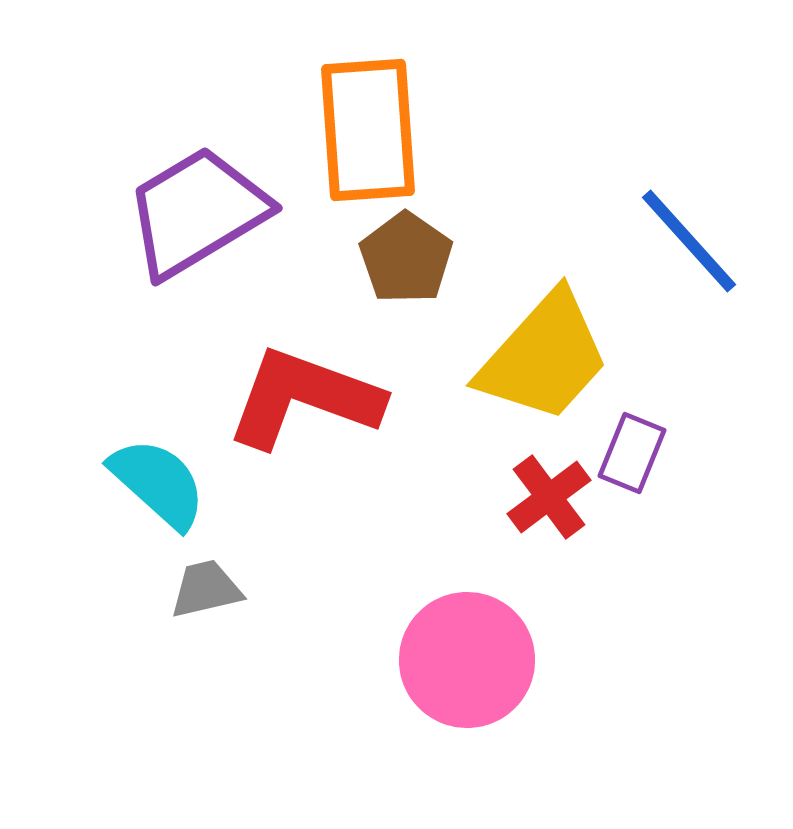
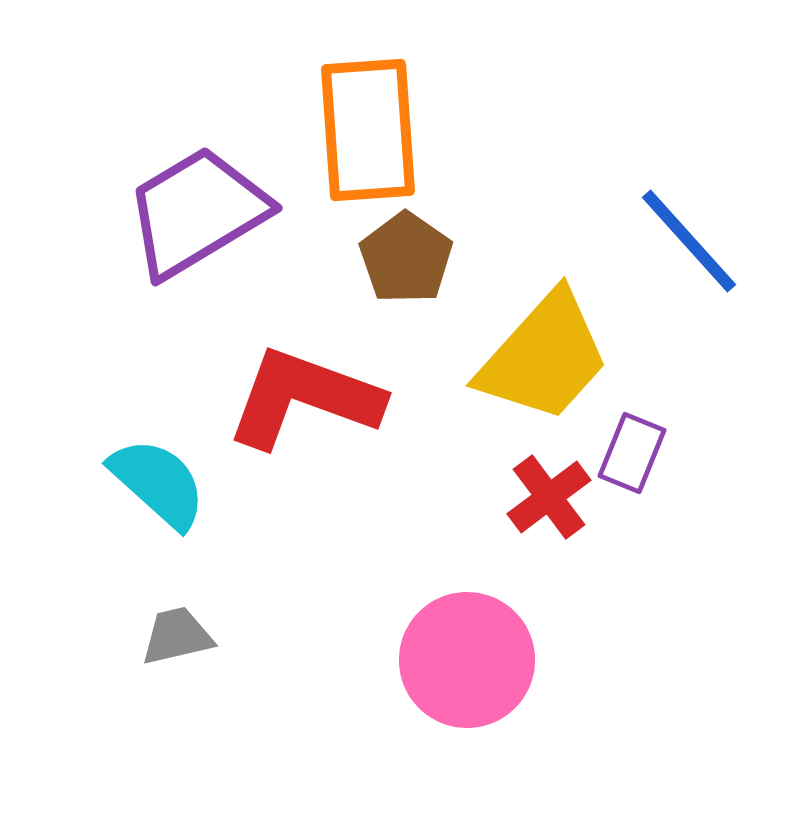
gray trapezoid: moved 29 px left, 47 px down
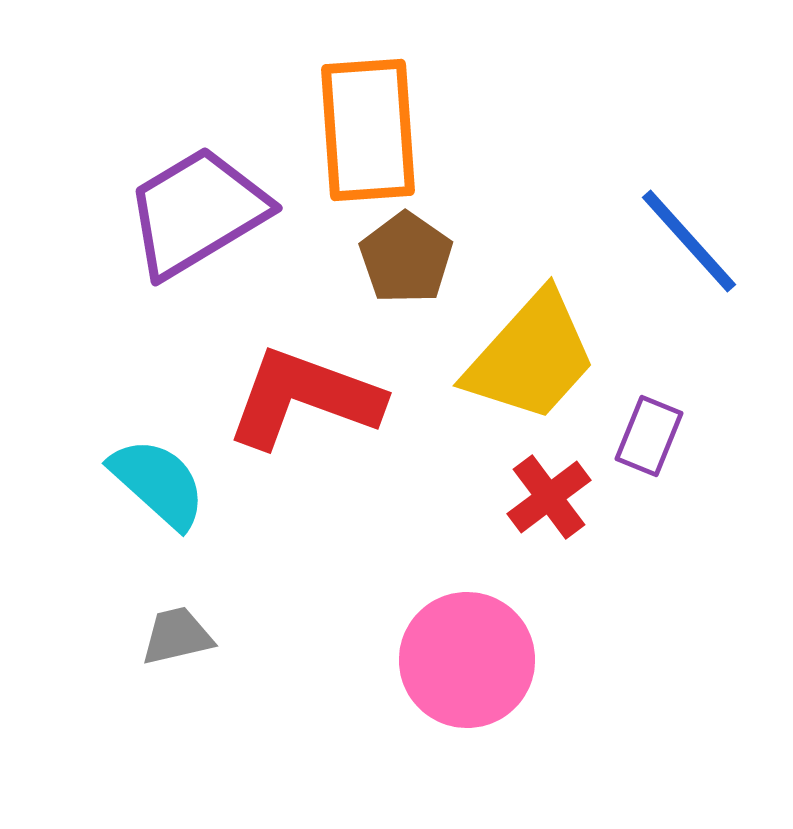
yellow trapezoid: moved 13 px left
purple rectangle: moved 17 px right, 17 px up
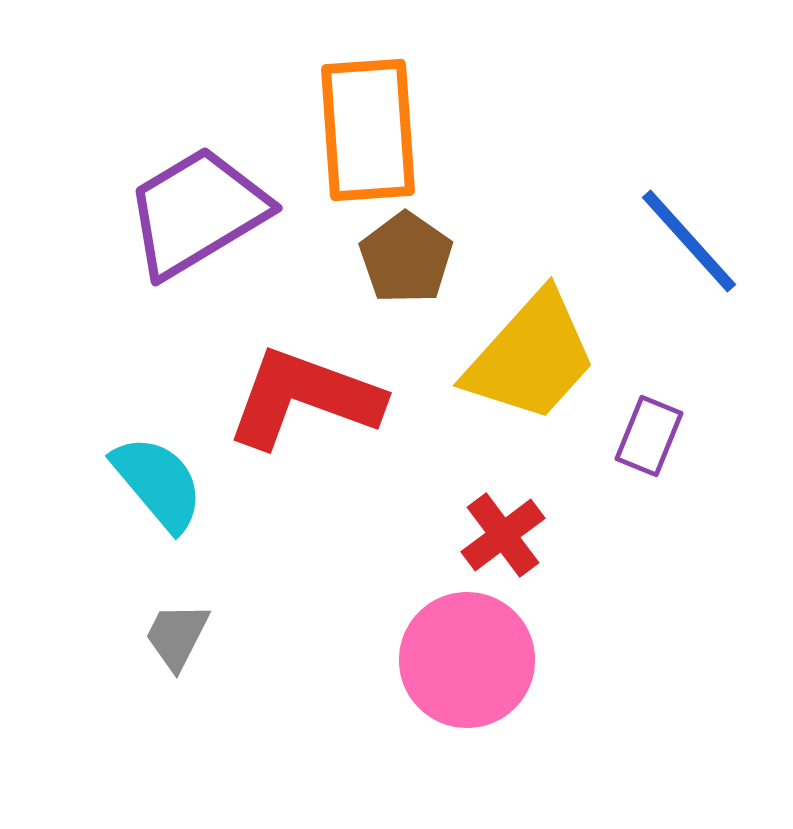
cyan semicircle: rotated 8 degrees clockwise
red cross: moved 46 px left, 38 px down
gray trapezoid: rotated 50 degrees counterclockwise
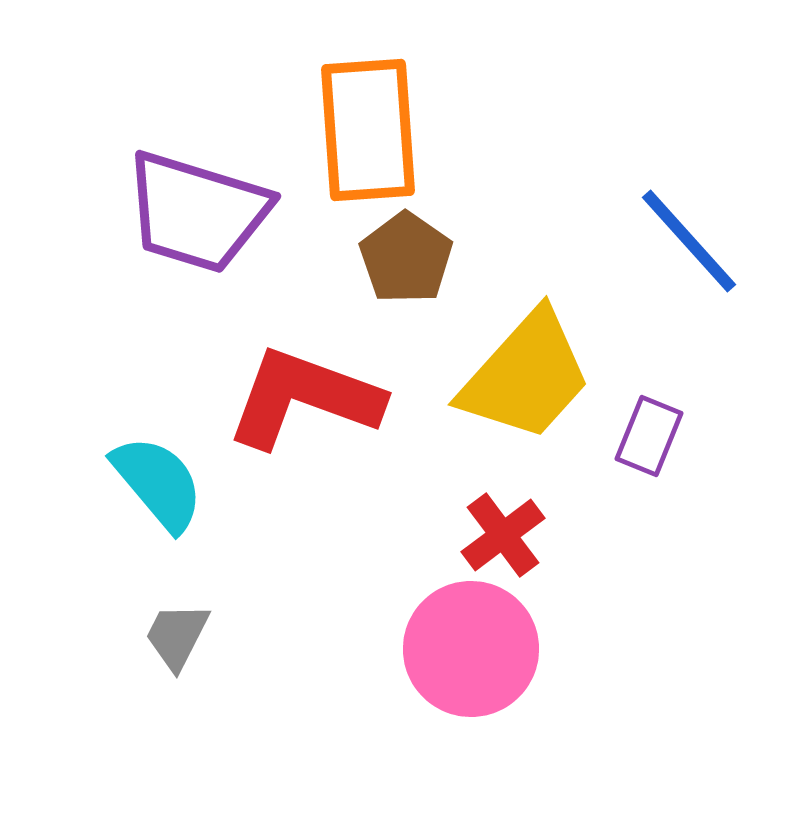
purple trapezoid: rotated 132 degrees counterclockwise
yellow trapezoid: moved 5 px left, 19 px down
pink circle: moved 4 px right, 11 px up
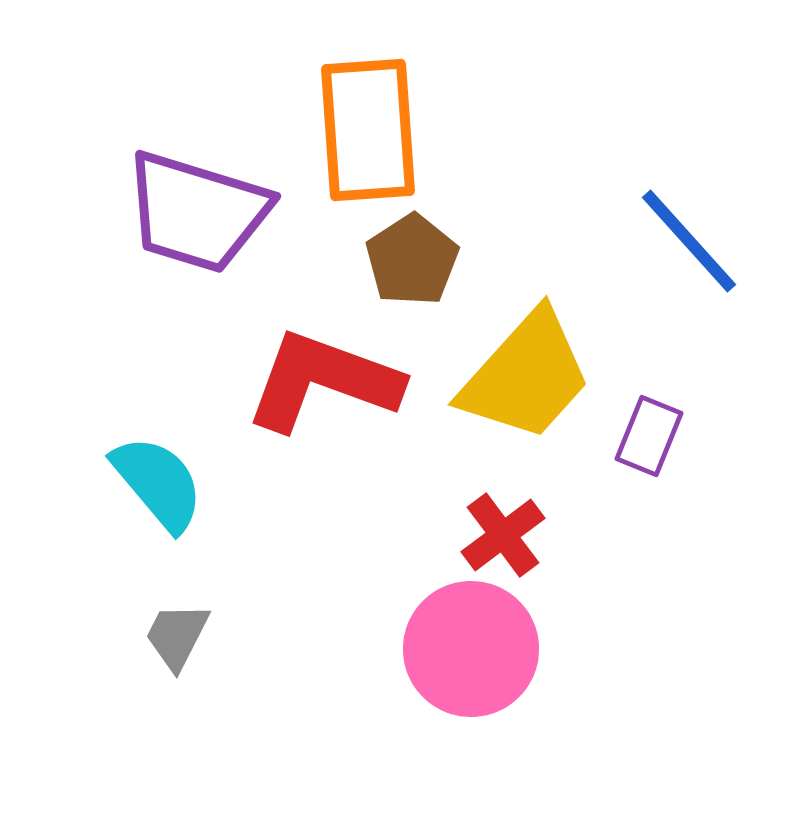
brown pentagon: moved 6 px right, 2 px down; rotated 4 degrees clockwise
red L-shape: moved 19 px right, 17 px up
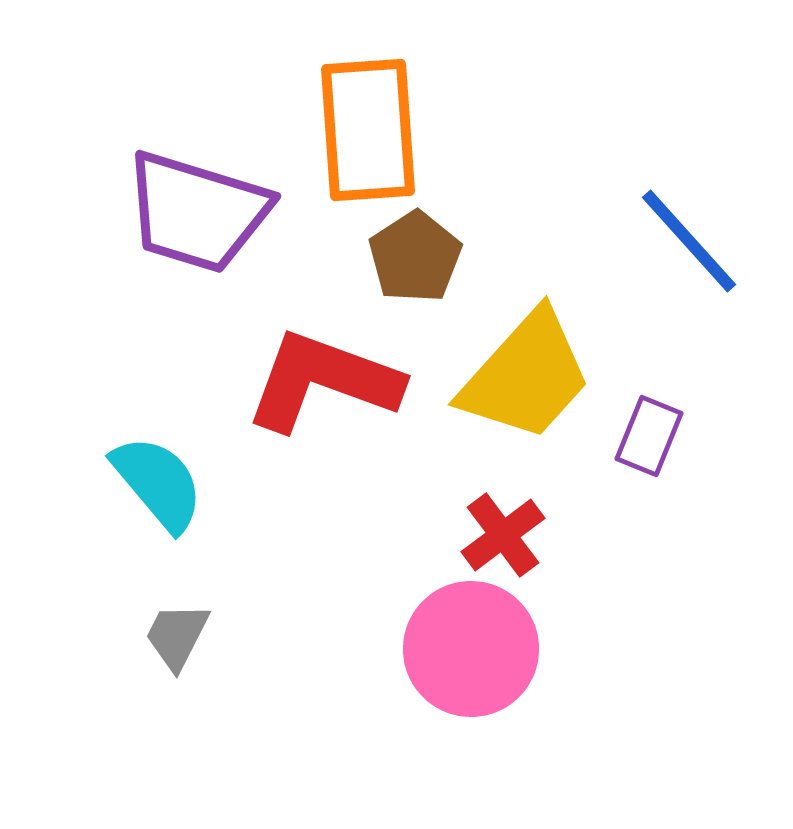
brown pentagon: moved 3 px right, 3 px up
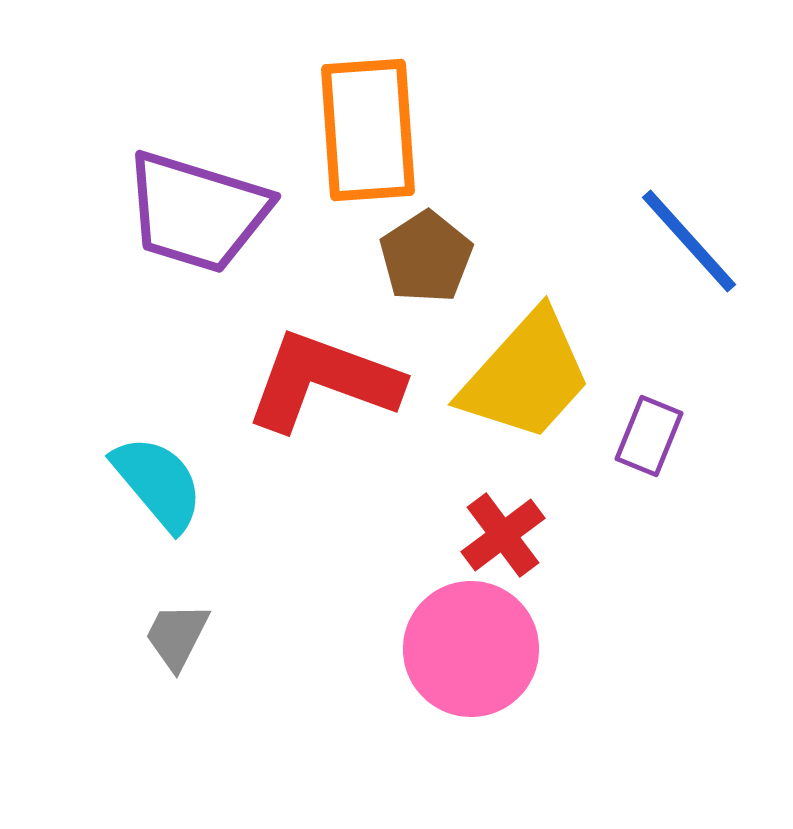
brown pentagon: moved 11 px right
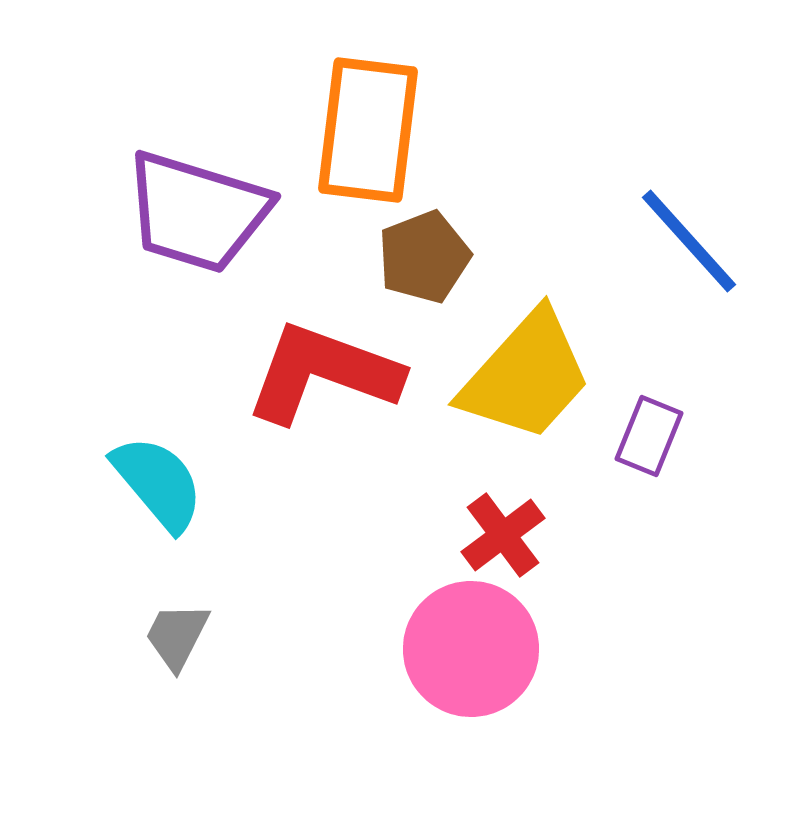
orange rectangle: rotated 11 degrees clockwise
brown pentagon: moved 2 px left; rotated 12 degrees clockwise
red L-shape: moved 8 px up
